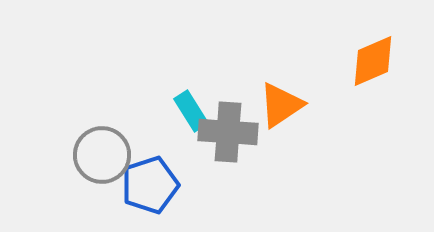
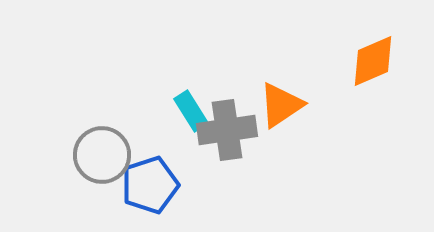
gray cross: moved 1 px left, 2 px up; rotated 12 degrees counterclockwise
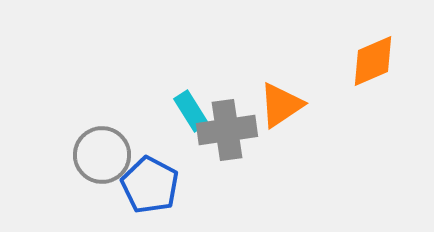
blue pentagon: rotated 26 degrees counterclockwise
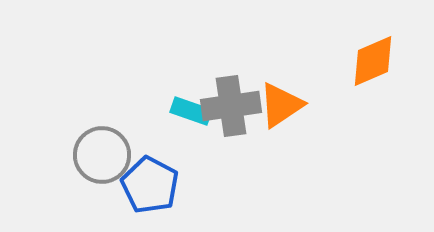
cyan rectangle: rotated 39 degrees counterclockwise
gray cross: moved 4 px right, 24 px up
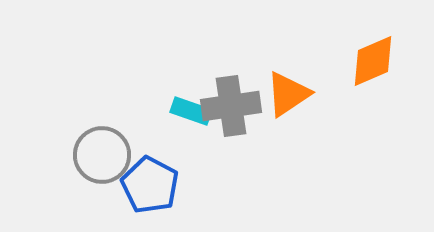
orange triangle: moved 7 px right, 11 px up
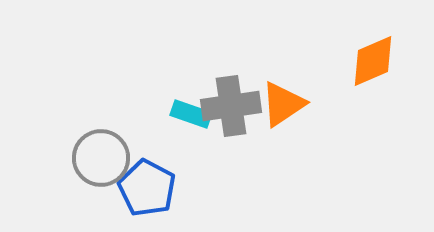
orange triangle: moved 5 px left, 10 px down
cyan rectangle: moved 3 px down
gray circle: moved 1 px left, 3 px down
blue pentagon: moved 3 px left, 3 px down
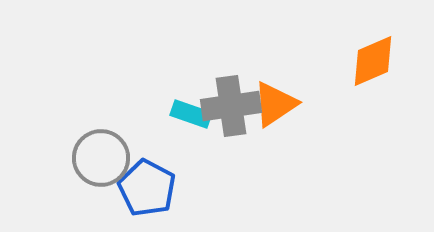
orange triangle: moved 8 px left
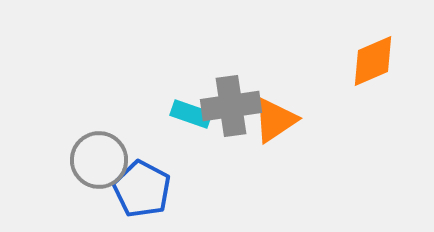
orange triangle: moved 16 px down
gray circle: moved 2 px left, 2 px down
blue pentagon: moved 5 px left, 1 px down
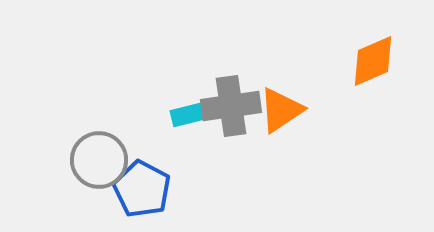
cyan rectangle: rotated 33 degrees counterclockwise
orange triangle: moved 6 px right, 10 px up
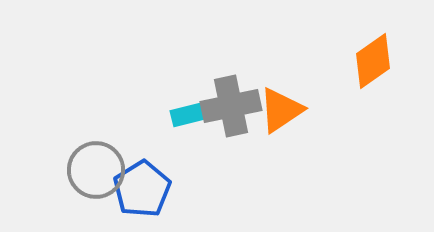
orange diamond: rotated 12 degrees counterclockwise
gray cross: rotated 4 degrees counterclockwise
gray circle: moved 3 px left, 10 px down
blue pentagon: rotated 12 degrees clockwise
